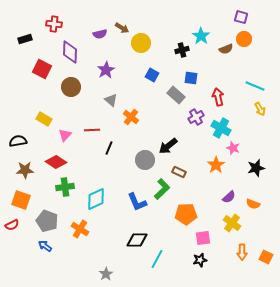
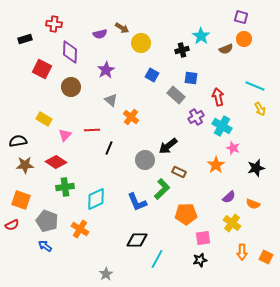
cyan cross at (221, 128): moved 1 px right, 2 px up
brown star at (25, 170): moved 5 px up
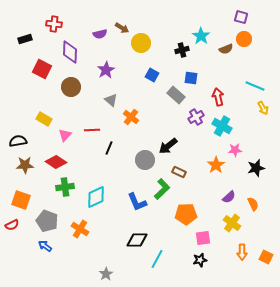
yellow arrow at (260, 109): moved 3 px right, 1 px up
pink star at (233, 148): moved 2 px right, 2 px down; rotated 24 degrees counterclockwise
cyan diamond at (96, 199): moved 2 px up
orange semicircle at (253, 204): rotated 136 degrees counterclockwise
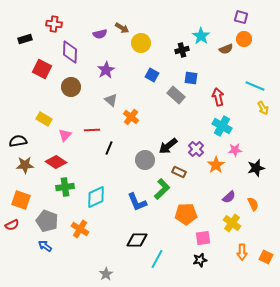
purple cross at (196, 117): moved 32 px down; rotated 14 degrees counterclockwise
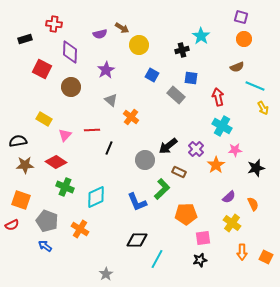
yellow circle at (141, 43): moved 2 px left, 2 px down
brown semicircle at (226, 49): moved 11 px right, 18 px down
green cross at (65, 187): rotated 30 degrees clockwise
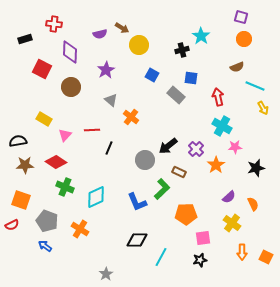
pink star at (235, 150): moved 3 px up
cyan line at (157, 259): moved 4 px right, 2 px up
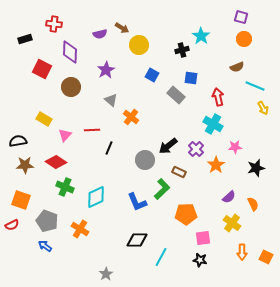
cyan cross at (222, 126): moved 9 px left, 2 px up
black star at (200, 260): rotated 24 degrees clockwise
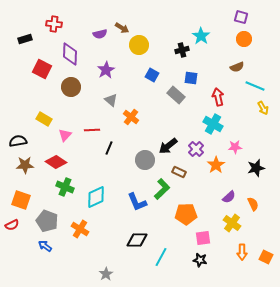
purple diamond at (70, 52): moved 2 px down
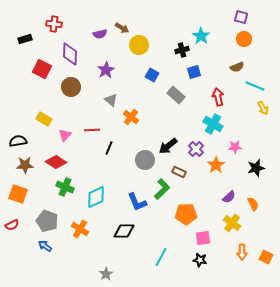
blue square at (191, 78): moved 3 px right, 6 px up; rotated 24 degrees counterclockwise
orange square at (21, 200): moved 3 px left, 6 px up
black diamond at (137, 240): moved 13 px left, 9 px up
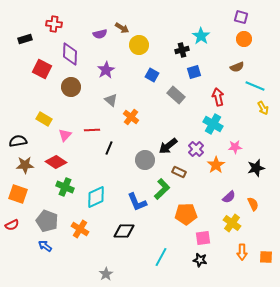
orange square at (266, 257): rotated 24 degrees counterclockwise
